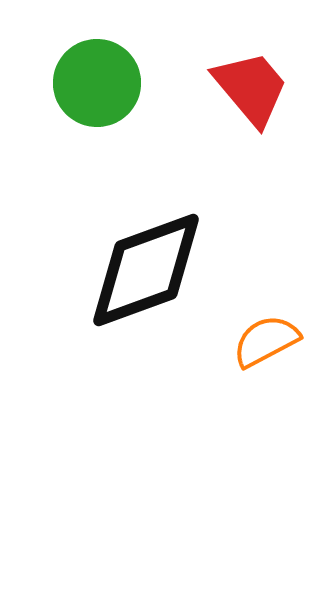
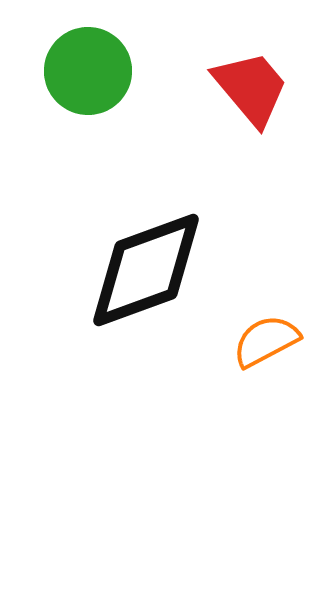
green circle: moved 9 px left, 12 px up
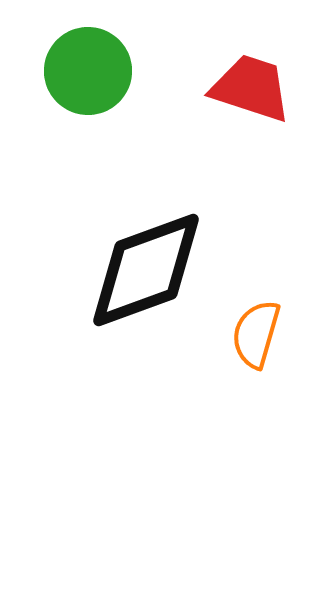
red trapezoid: rotated 32 degrees counterclockwise
orange semicircle: moved 10 px left, 7 px up; rotated 46 degrees counterclockwise
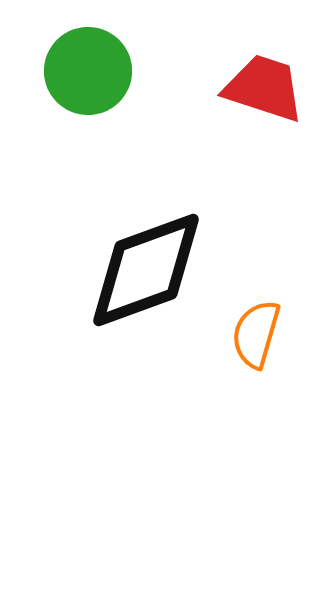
red trapezoid: moved 13 px right
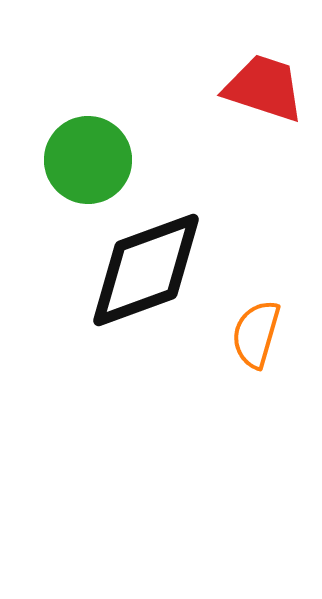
green circle: moved 89 px down
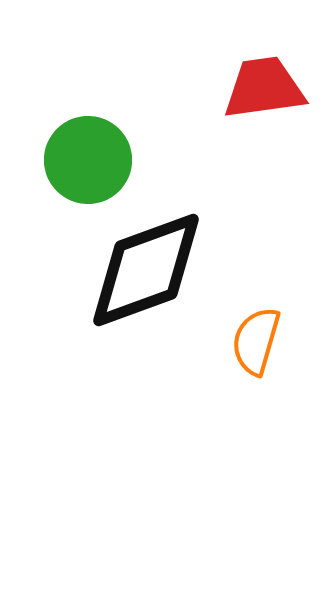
red trapezoid: rotated 26 degrees counterclockwise
orange semicircle: moved 7 px down
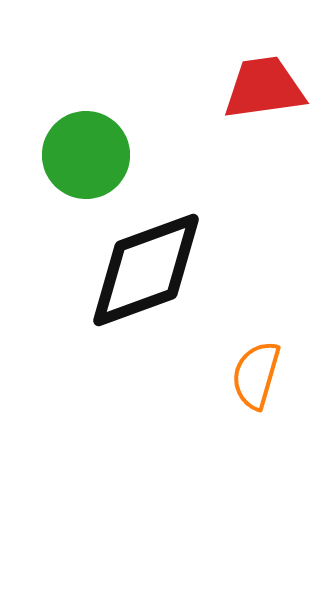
green circle: moved 2 px left, 5 px up
orange semicircle: moved 34 px down
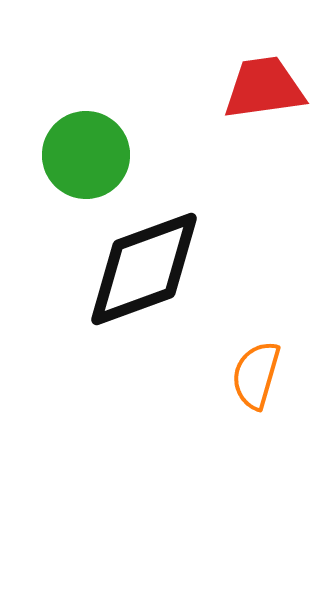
black diamond: moved 2 px left, 1 px up
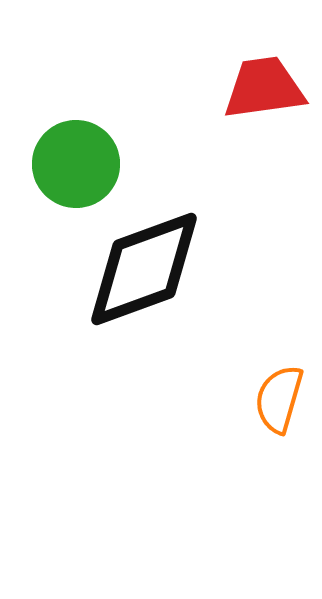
green circle: moved 10 px left, 9 px down
orange semicircle: moved 23 px right, 24 px down
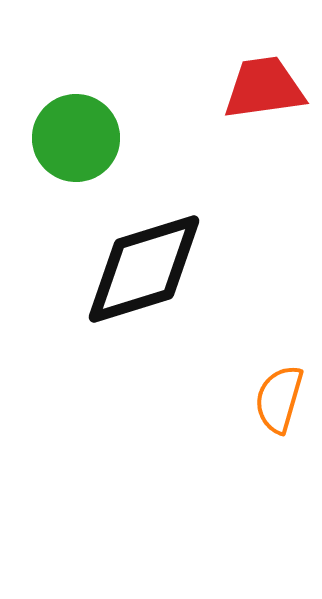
green circle: moved 26 px up
black diamond: rotated 3 degrees clockwise
